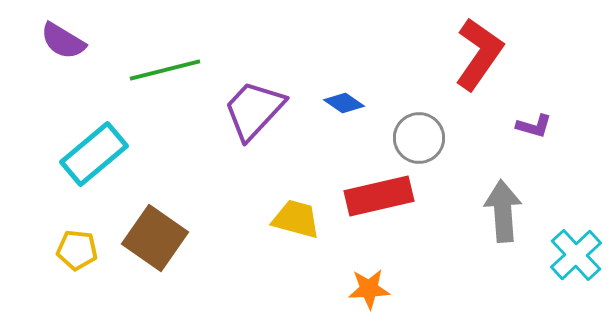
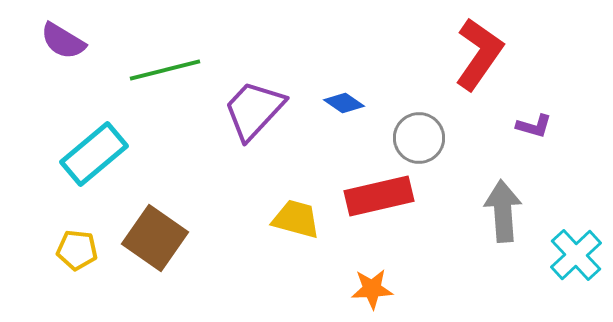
orange star: moved 3 px right
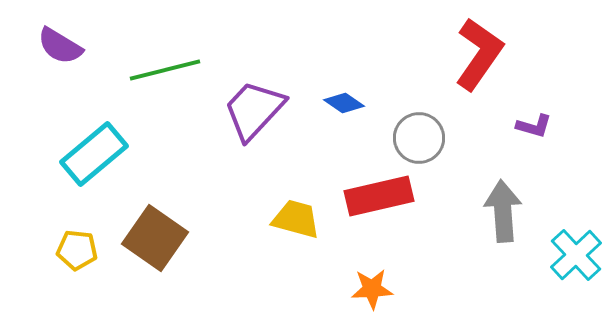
purple semicircle: moved 3 px left, 5 px down
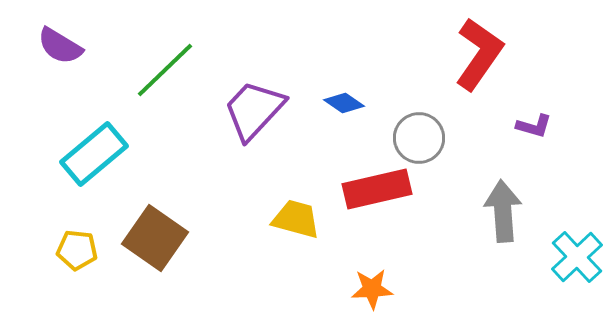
green line: rotated 30 degrees counterclockwise
red rectangle: moved 2 px left, 7 px up
cyan cross: moved 1 px right, 2 px down
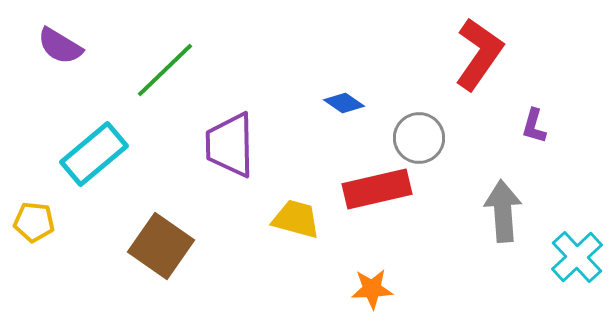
purple trapezoid: moved 24 px left, 35 px down; rotated 44 degrees counterclockwise
purple L-shape: rotated 90 degrees clockwise
brown square: moved 6 px right, 8 px down
yellow pentagon: moved 43 px left, 28 px up
